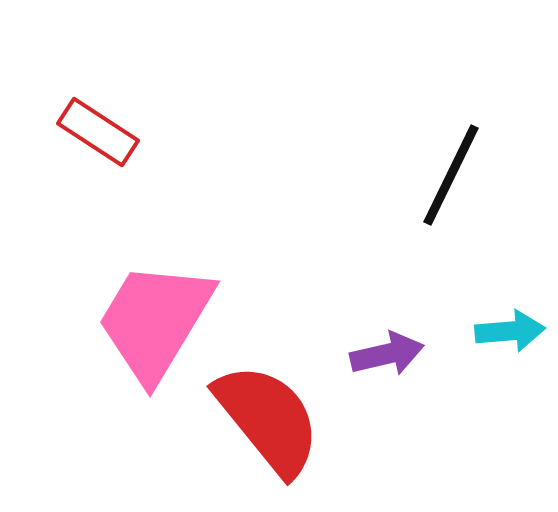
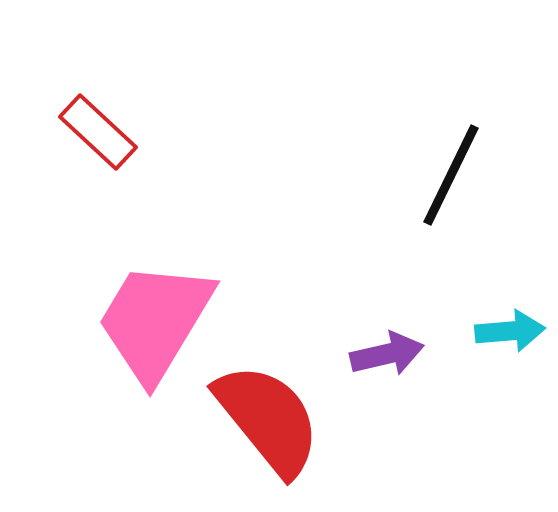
red rectangle: rotated 10 degrees clockwise
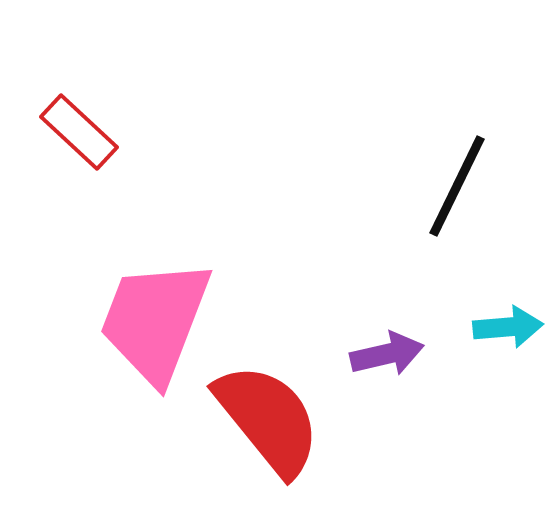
red rectangle: moved 19 px left
black line: moved 6 px right, 11 px down
pink trapezoid: rotated 10 degrees counterclockwise
cyan arrow: moved 2 px left, 4 px up
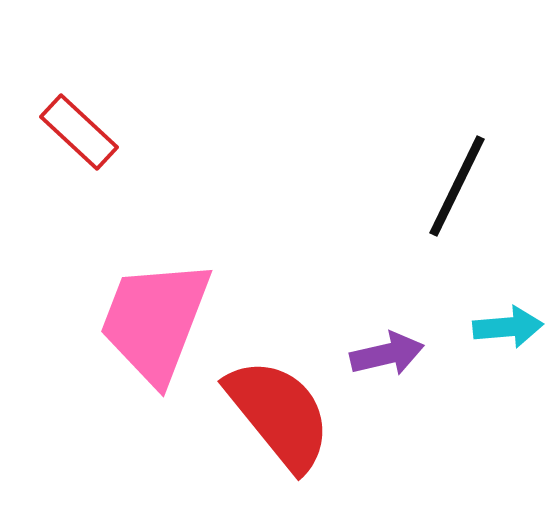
red semicircle: moved 11 px right, 5 px up
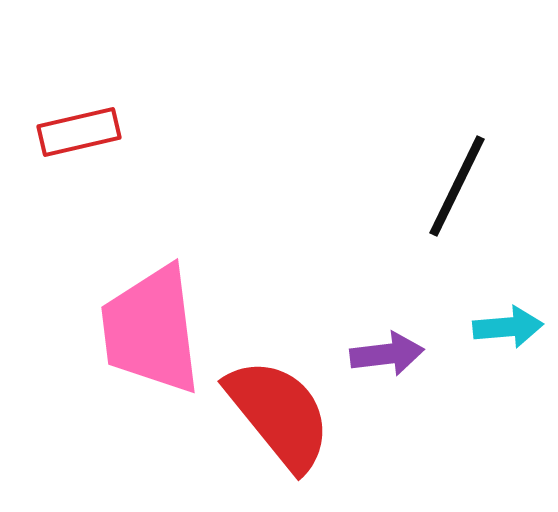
red rectangle: rotated 56 degrees counterclockwise
pink trapezoid: moved 4 px left, 9 px down; rotated 28 degrees counterclockwise
purple arrow: rotated 6 degrees clockwise
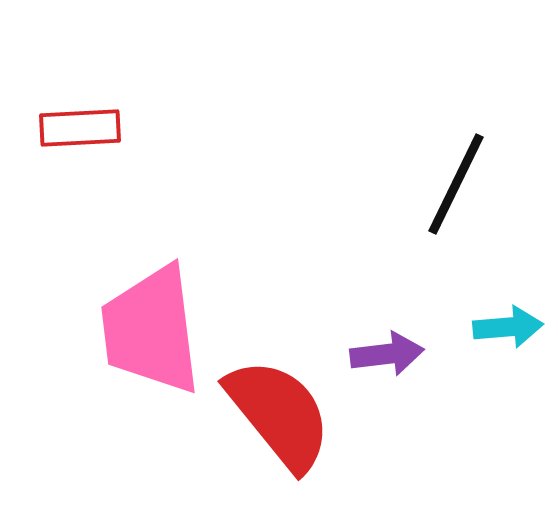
red rectangle: moved 1 px right, 4 px up; rotated 10 degrees clockwise
black line: moved 1 px left, 2 px up
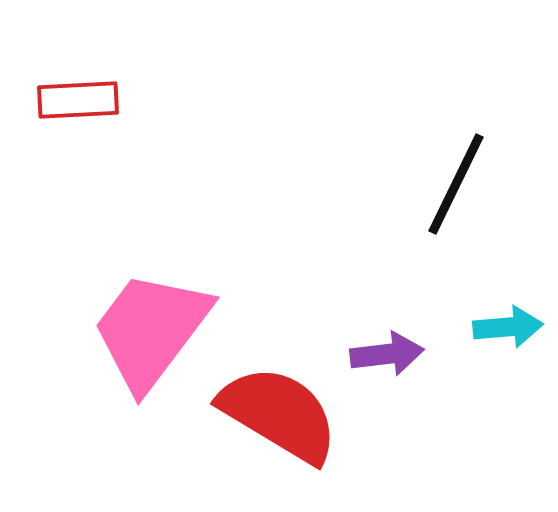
red rectangle: moved 2 px left, 28 px up
pink trapezoid: rotated 44 degrees clockwise
red semicircle: rotated 20 degrees counterclockwise
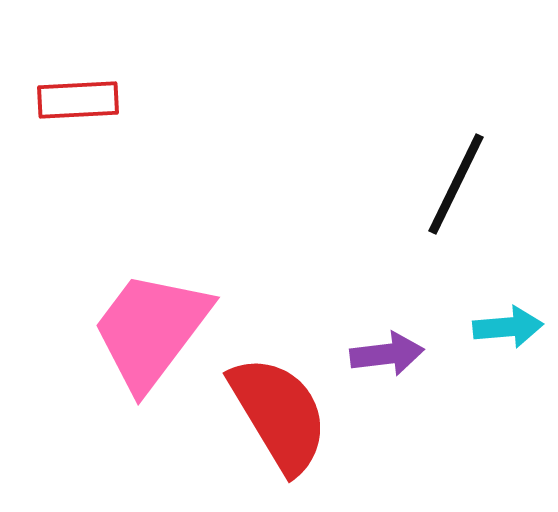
red semicircle: rotated 28 degrees clockwise
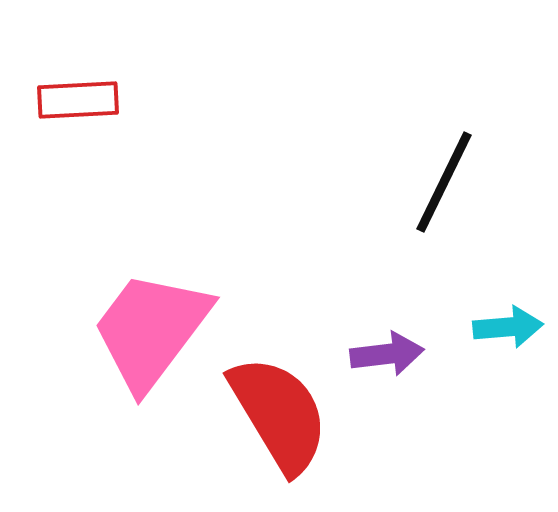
black line: moved 12 px left, 2 px up
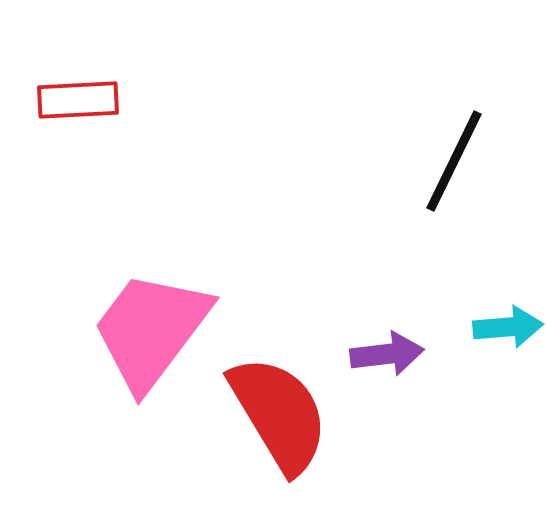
black line: moved 10 px right, 21 px up
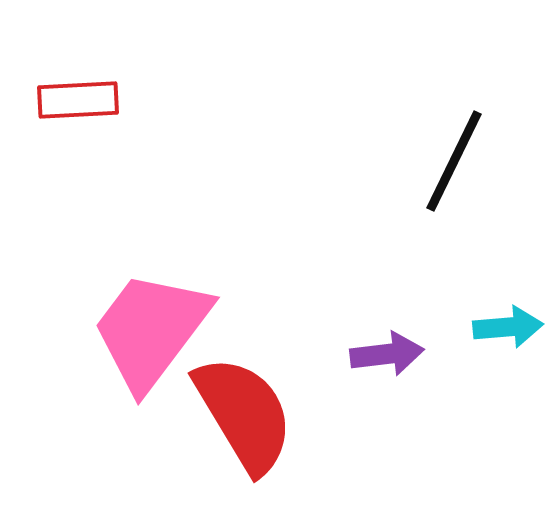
red semicircle: moved 35 px left
